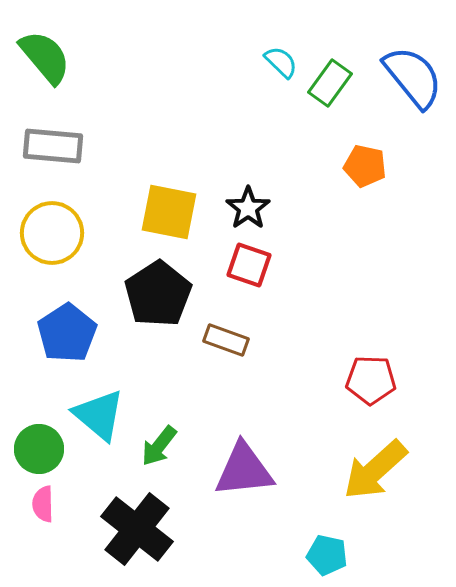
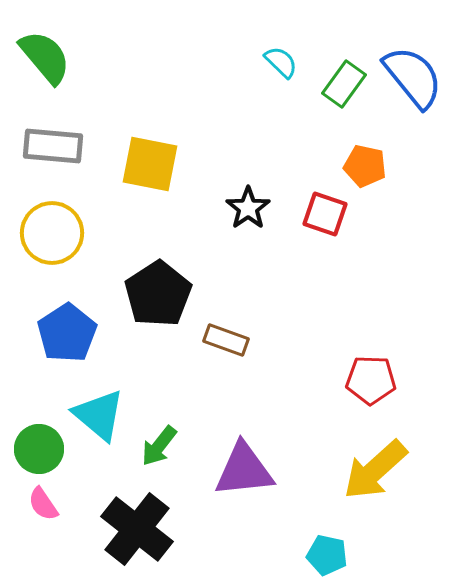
green rectangle: moved 14 px right, 1 px down
yellow square: moved 19 px left, 48 px up
red square: moved 76 px right, 51 px up
pink semicircle: rotated 33 degrees counterclockwise
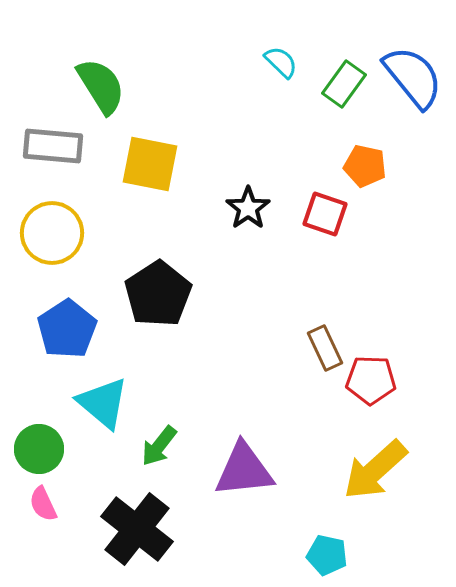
green semicircle: moved 56 px right, 29 px down; rotated 8 degrees clockwise
blue pentagon: moved 4 px up
brown rectangle: moved 99 px right, 8 px down; rotated 45 degrees clockwise
cyan triangle: moved 4 px right, 12 px up
pink semicircle: rotated 9 degrees clockwise
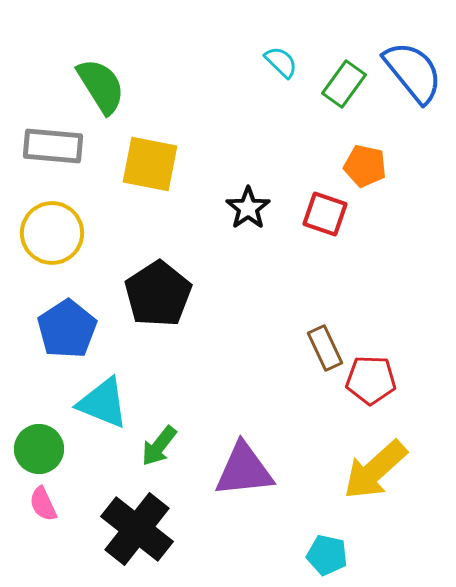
blue semicircle: moved 5 px up
cyan triangle: rotated 18 degrees counterclockwise
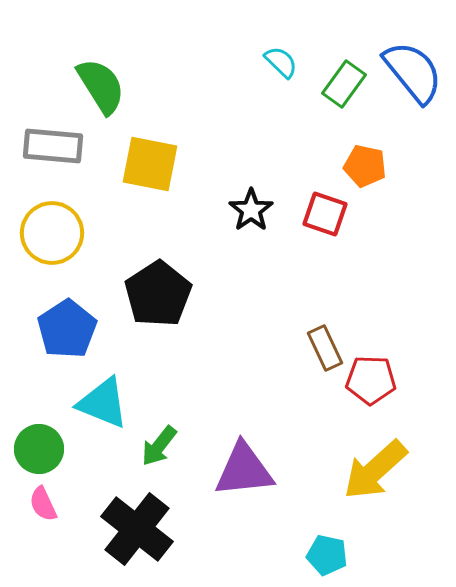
black star: moved 3 px right, 2 px down
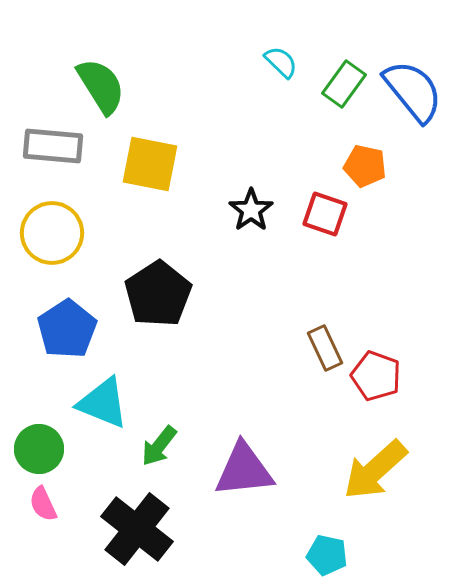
blue semicircle: moved 19 px down
red pentagon: moved 5 px right, 4 px up; rotated 18 degrees clockwise
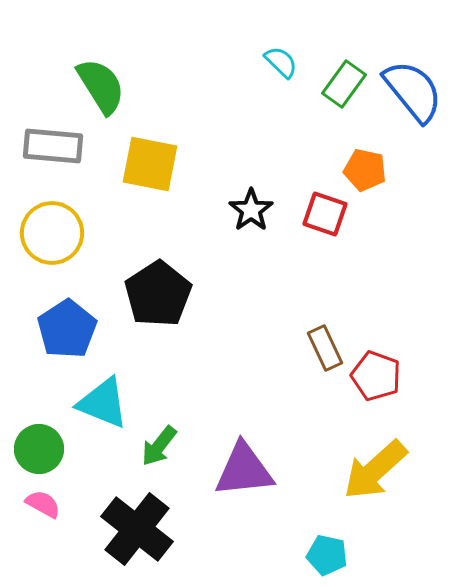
orange pentagon: moved 4 px down
pink semicircle: rotated 144 degrees clockwise
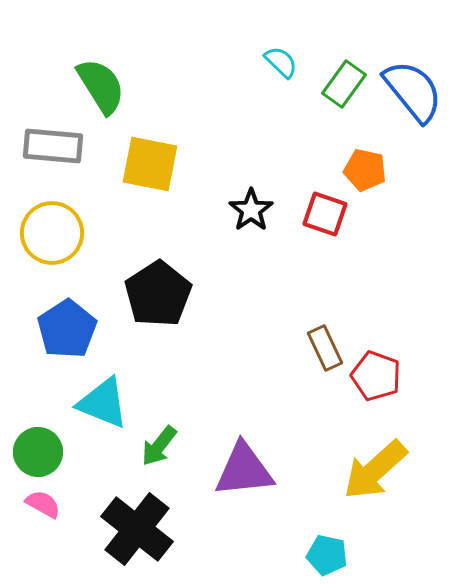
green circle: moved 1 px left, 3 px down
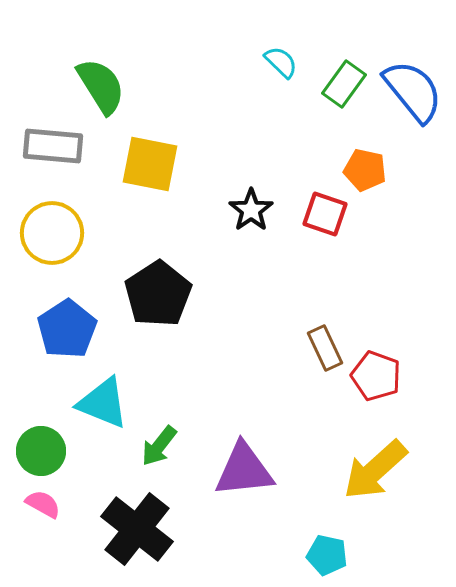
green circle: moved 3 px right, 1 px up
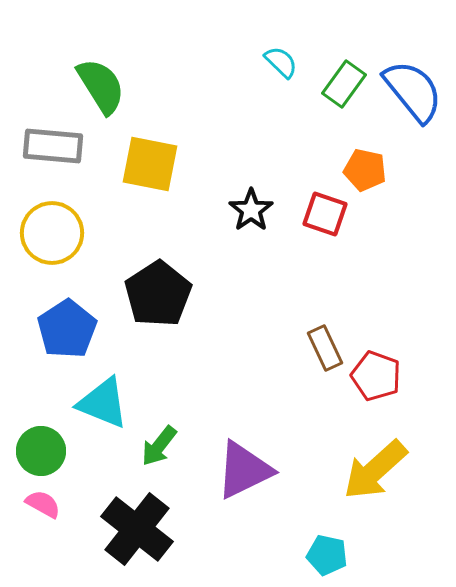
purple triangle: rotated 20 degrees counterclockwise
